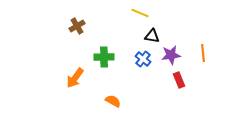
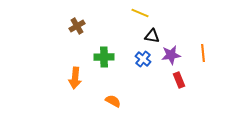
orange arrow: rotated 30 degrees counterclockwise
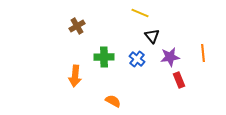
black triangle: rotated 42 degrees clockwise
purple star: moved 1 px left, 2 px down
blue cross: moved 6 px left
orange arrow: moved 2 px up
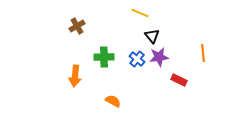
purple star: moved 11 px left
red rectangle: rotated 42 degrees counterclockwise
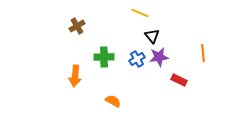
blue cross: rotated 21 degrees clockwise
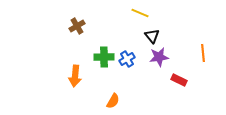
blue cross: moved 10 px left
orange semicircle: rotated 91 degrees clockwise
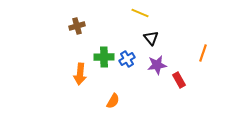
brown cross: rotated 14 degrees clockwise
black triangle: moved 1 px left, 2 px down
orange line: rotated 24 degrees clockwise
purple star: moved 2 px left, 8 px down
orange arrow: moved 5 px right, 2 px up
red rectangle: rotated 35 degrees clockwise
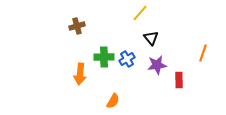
yellow line: rotated 72 degrees counterclockwise
red rectangle: rotated 28 degrees clockwise
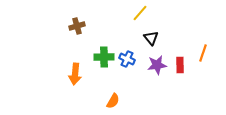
blue cross: rotated 35 degrees counterclockwise
orange arrow: moved 5 px left
red rectangle: moved 1 px right, 15 px up
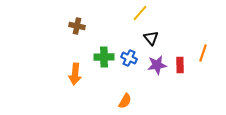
brown cross: rotated 28 degrees clockwise
blue cross: moved 2 px right, 1 px up
orange semicircle: moved 12 px right
